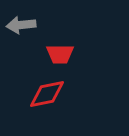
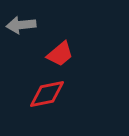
red trapezoid: rotated 40 degrees counterclockwise
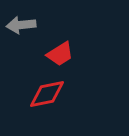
red trapezoid: rotated 8 degrees clockwise
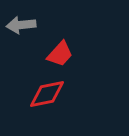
red trapezoid: rotated 16 degrees counterclockwise
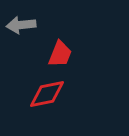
red trapezoid: rotated 20 degrees counterclockwise
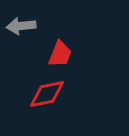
gray arrow: moved 1 px down
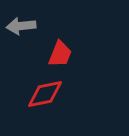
red diamond: moved 2 px left
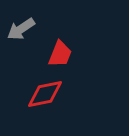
gray arrow: moved 3 px down; rotated 28 degrees counterclockwise
